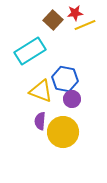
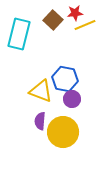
cyan rectangle: moved 11 px left, 17 px up; rotated 44 degrees counterclockwise
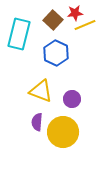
blue hexagon: moved 9 px left, 26 px up; rotated 15 degrees clockwise
purple semicircle: moved 3 px left, 1 px down
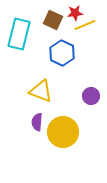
brown square: rotated 18 degrees counterclockwise
blue hexagon: moved 6 px right
purple circle: moved 19 px right, 3 px up
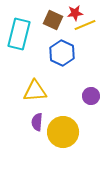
yellow triangle: moved 6 px left; rotated 25 degrees counterclockwise
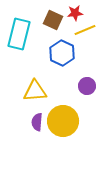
yellow line: moved 5 px down
purple circle: moved 4 px left, 10 px up
yellow circle: moved 11 px up
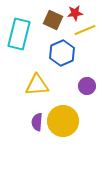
blue hexagon: rotated 10 degrees clockwise
yellow triangle: moved 2 px right, 6 px up
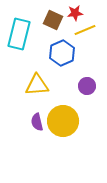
purple semicircle: rotated 18 degrees counterclockwise
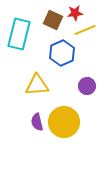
yellow circle: moved 1 px right, 1 px down
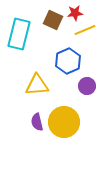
blue hexagon: moved 6 px right, 8 px down
